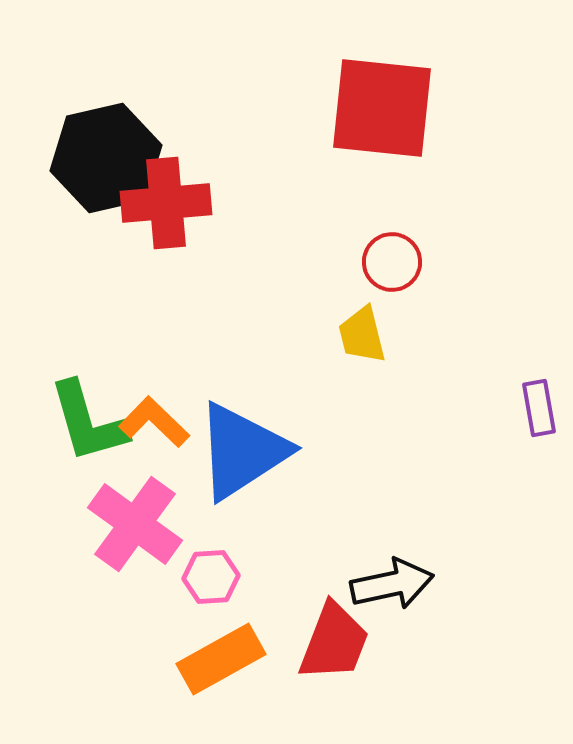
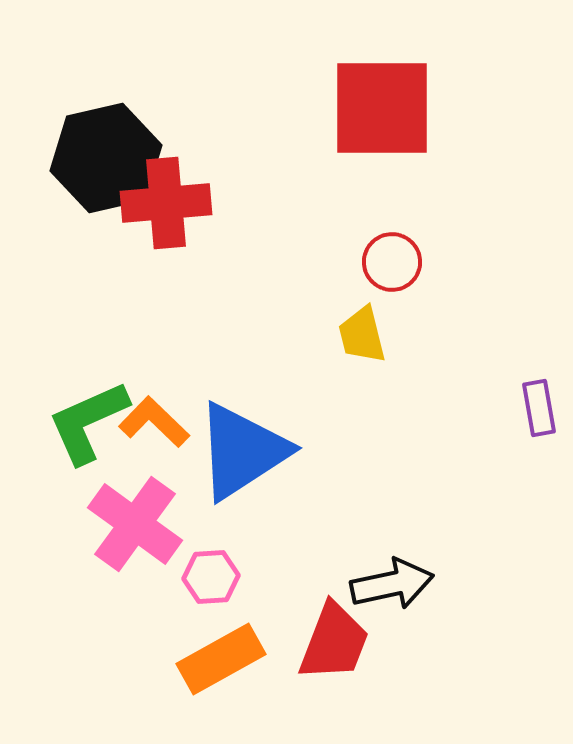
red square: rotated 6 degrees counterclockwise
green L-shape: rotated 82 degrees clockwise
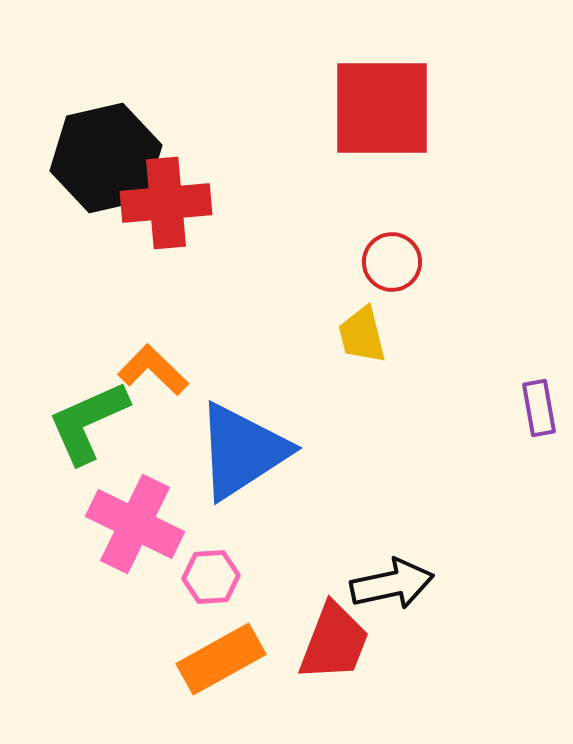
orange L-shape: moved 1 px left, 52 px up
pink cross: rotated 10 degrees counterclockwise
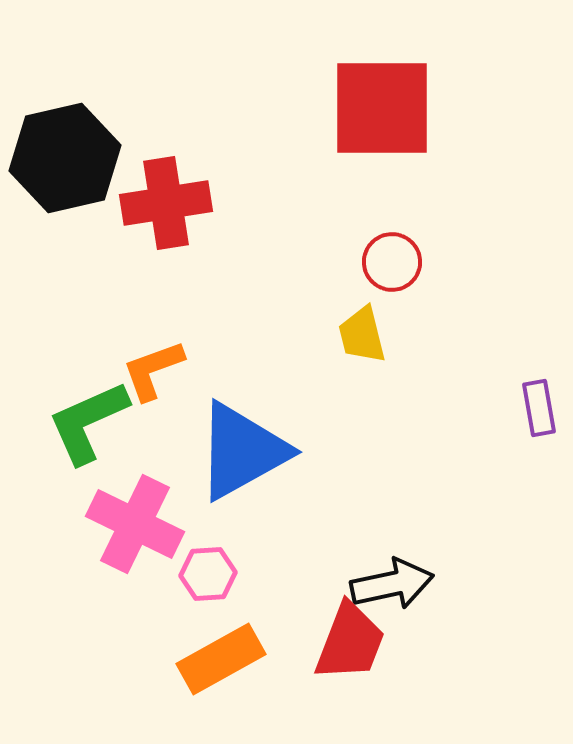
black hexagon: moved 41 px left
red cross: rotated 4 degrees counterclockwise
orange L-shape: rotated 64 degrees counterclockwise
blue triangle: rotated 4 degrees clockwise
pink hexagon: moved 3 px left, 3 px up
red trapezoid: moved 16 px right
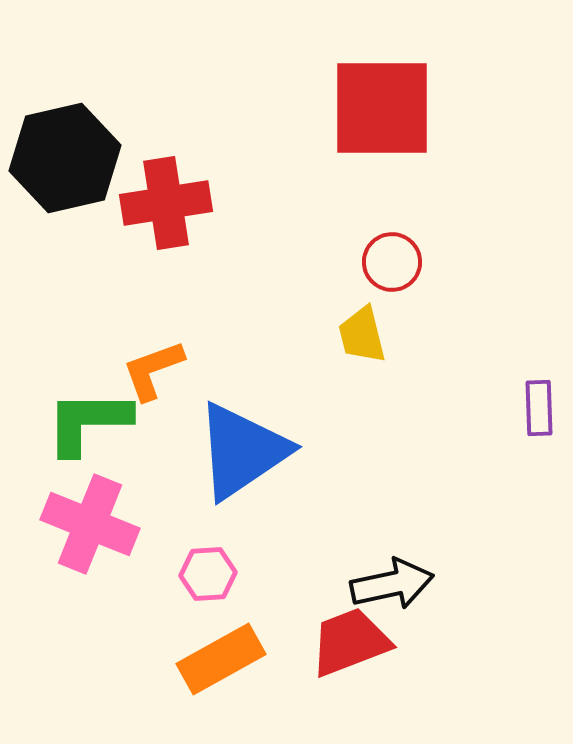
purple rectangle: rotated 8 degrees clockwise
green L-shape: rotated 24 degrees clockwise
blue triangle: rotated 5 degrees counterclockwise
pink cross: moved 45 px left; rotated 4 degrees counterclockwise
red trapezoid: rotated 132 degrees counterclockwise
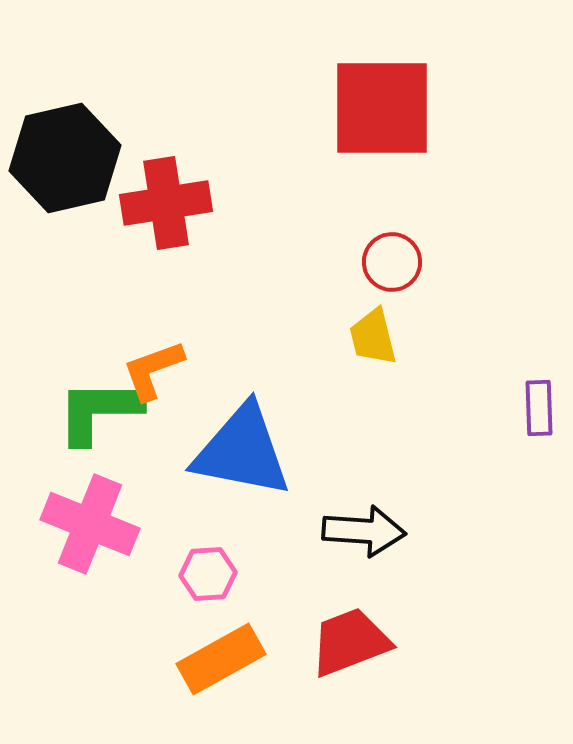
yellow trapezoid: moved 11 px right, 2 px down
green L-shape: moved 11 px right, 11 px up
blue triangle: rotated 45 degrees clockwise
black arrow: moved 28 px left, 53 px up; rotated 16 degrees clockwise
